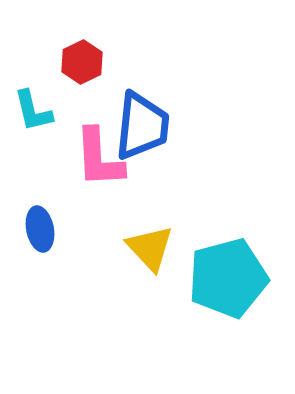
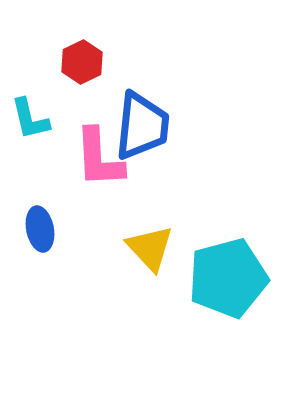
cyan L-shape: moved 3 px left, 8 px down
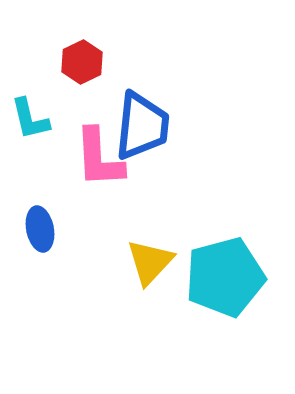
yellow triangle: moved 14 px down; rotated 26 degrees clockwise
cyan pentagon: moved 3 px left, 1 px up
